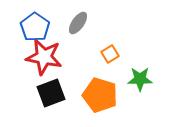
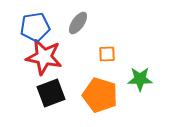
blue pentagon: rotated 28 degrees clockwise
orange square: moved 3 px left; rotated 30 degrees clockwise
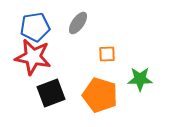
red star: moved 11 px left
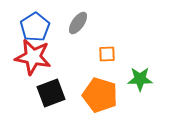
blue pentagon: rotated 24 degrees counterclockwise
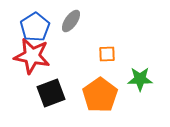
gray ellipse: moved 7 px left, 2 px up
red star: moved 1 px left, 1 px up
orange pentagon: rotated 20 degrees clockwise
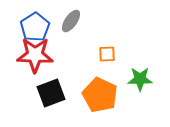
red star: moved 3 px right, 1 px up; rotated 9 degrees counterclockwise
orange pentagon: rotated 12 degrees counterclockwise
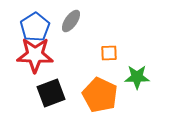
orange square: moved 2 px right, 1 px up
green star: moved 3 px left, 2 px up
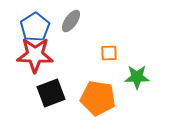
orange pentagon: moved 2 px left, 3 px down; rotated 16 degrees counterclockwise
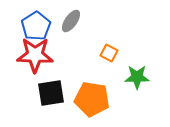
blue pentagon: moved 1 px right, 1 px up
orange square: rotated 30 degrees clockwise
black square: rotated 12 degrees clockwise
orange pentagon: moved 6 px left, 1 px down
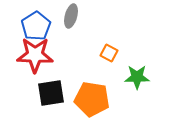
gray ellipse: moved 5 px up; rotated 20 degrees counterclockwise
